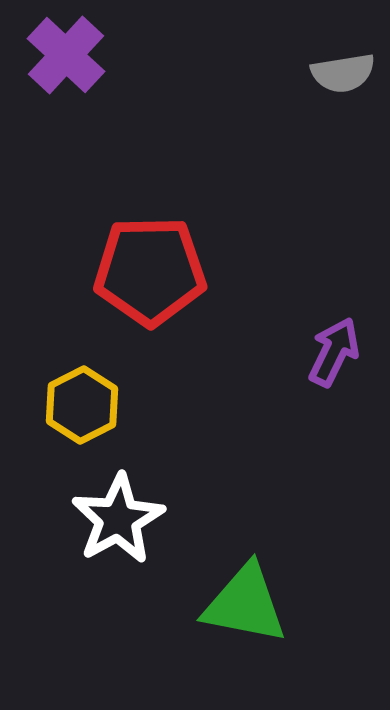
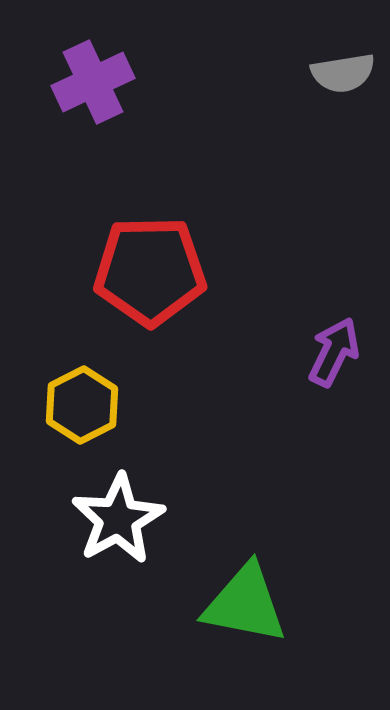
purple cross: moved 27 px right, 27 px down; rotated 22 degrees clockwise
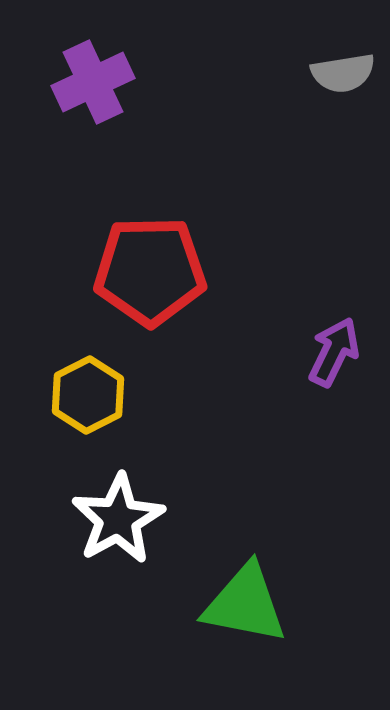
yellow hexagon: moved 6 px right, 10 px up
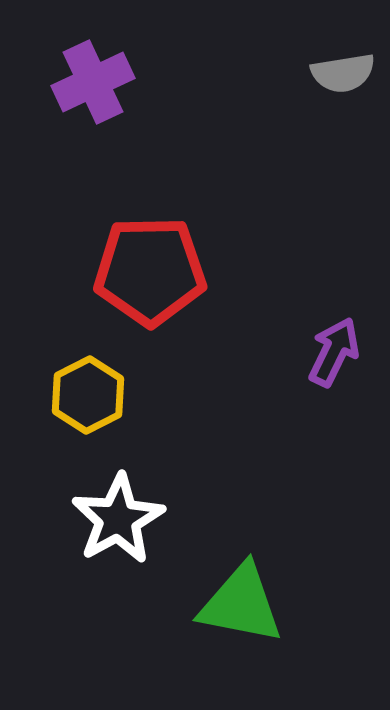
green triangle: moved 4 px left
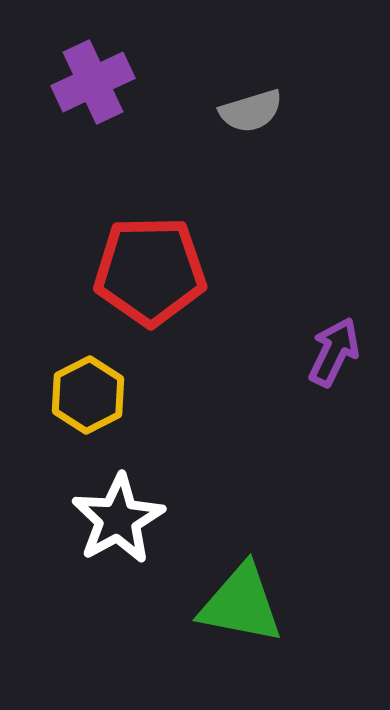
gray semicircle: moved 92 px left, 38 px down; rotated 8 degrees counterclockwise
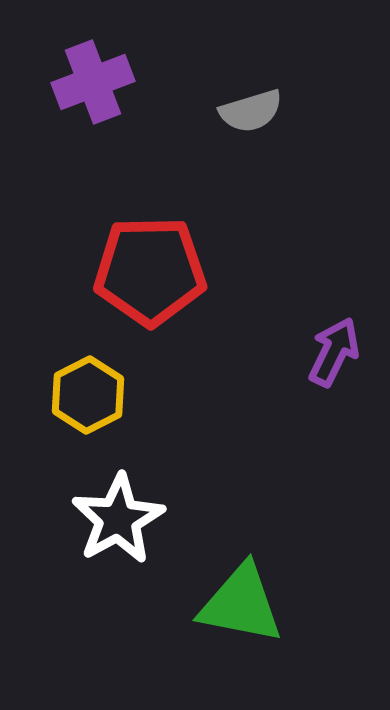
purple cross: rotated 4 degrees clockwise
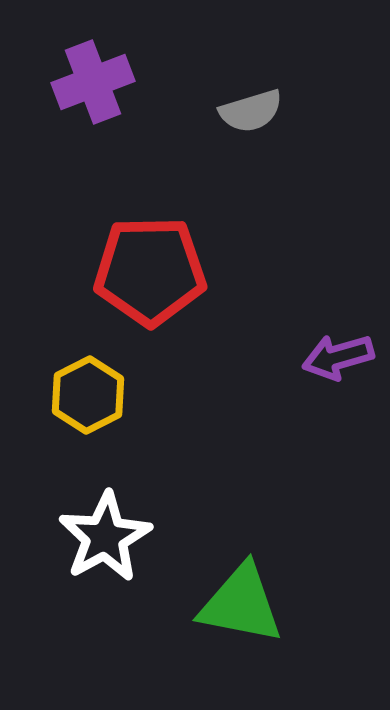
purple arrow: moved 4 px right, 5 px down; rotated 132 degrees counterclockwise
white star: moved 13 px left, 18 px down
